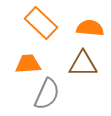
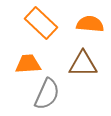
orange semicircle: moved 4 px up
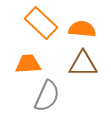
orange semicircle: moved 8 px left, 5 px down
gray semicircle: moved 2 px down
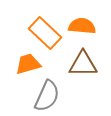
orange rectangle: moved 4 px right, 10 px down
orange semicircle: moved 3 px up
orange trapezoid: rotated 12 degrees counterclockwise
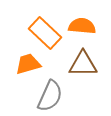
gray semicircle: moved 3 px right
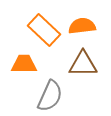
orange semicircle: rotated 12 degrees counterclockwise
orange rectangle: moved 1 px left, 3 px up
orange trapezoid: moved 4 px left; rotated 16 degrees clockwise
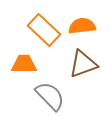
brown triangle: rotated 20 degrees counterclockwise
gray semicircle: rotated 68 degrees counterclockwise
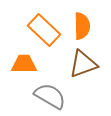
orange semicircle: rotated 96 degrees clockwise
gray semicircle: rotated 16 degrees counterclockwise
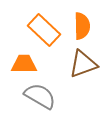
gray semicircle: moved 10 px left
